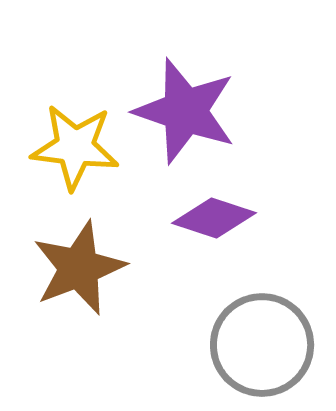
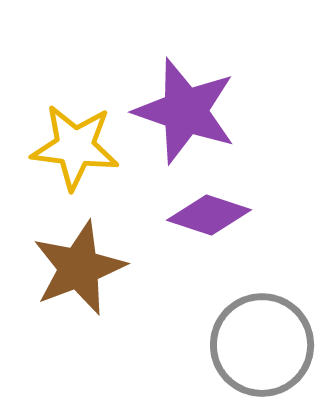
purple diamond: moved 5 px left, 3 px up
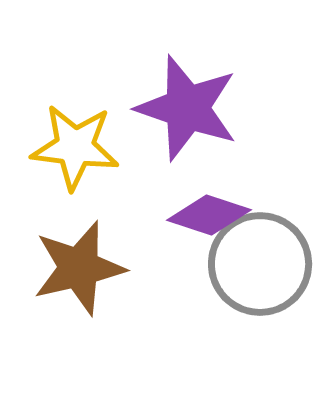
purple star: moved 2 px right, 3 px up
brown star: rotated 8 degrees clockwise
gray circle: moved 2 px left, 81 px up
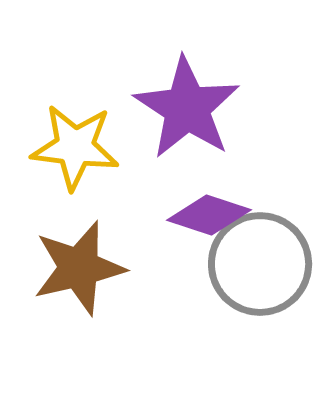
purple star: rotated 14 degrees clockwise
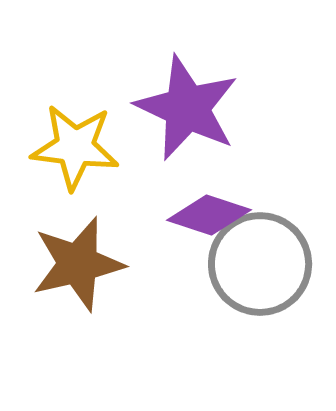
purple star: rotated 8 degrees counterclockwise
brown star: moved 1 px left, 4 px up
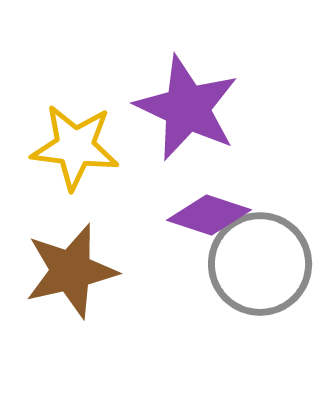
brown star: moved 7 px left, 7 px down
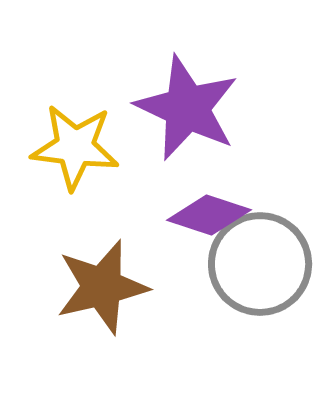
brown star: moved 31 px right, 16 px down
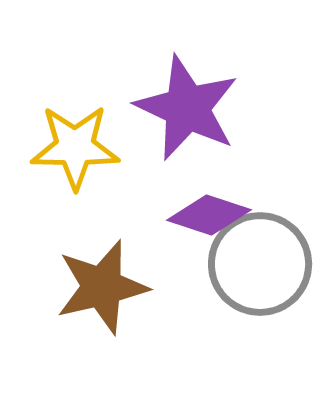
yellow star: rotated 6 degrees counterclockwise
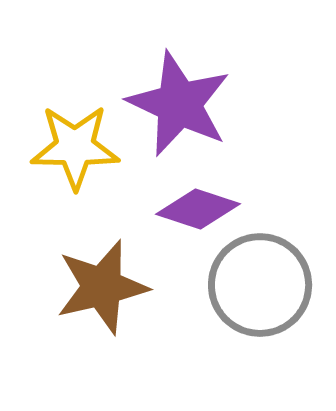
purple star: moved 8 px left, 4 px up
purple diamond: moved 11 px left, 6 px up
gray circle: moved 21 px down
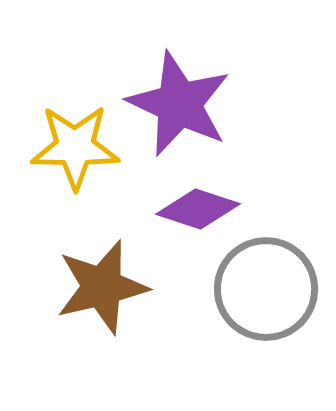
gray circle: moved 6 px right, 4 px down
